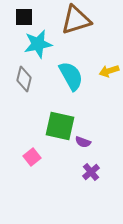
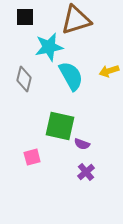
black square: moved 1 px right
cyan star: moved 11 px right, 3 px down
purple semicircle: moved 1 px left, 2 px down
pink square: rotated 24 degrees clockwise
purple cross: moved 5 px left
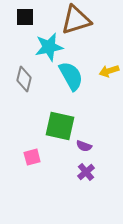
purple semicircle: moved 2 px right, 2 px down
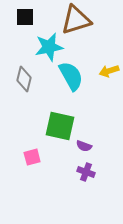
purple cross: rotated 30 degrees counterclockwise
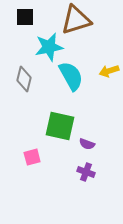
purple semicircle: moved 3 px right, 2 px up
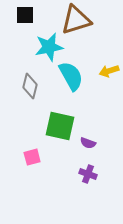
black square: moved 2 px up
gray diamond: moved 6 px right, 7 px down
purple semicircle: moved 1 px right, 1 px up
purple cross: moved 2 px right, 2 px down
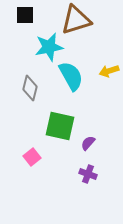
gray diamond: moved 2 px down
purple semicircle: rotated 112 degrees clockwise
pink square: rotated 24 degrees counterclockwise
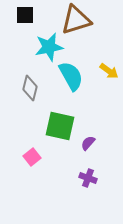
yellow arrow: rotated 126 degrees counterclockwise
purple cross: moved 4 px down
